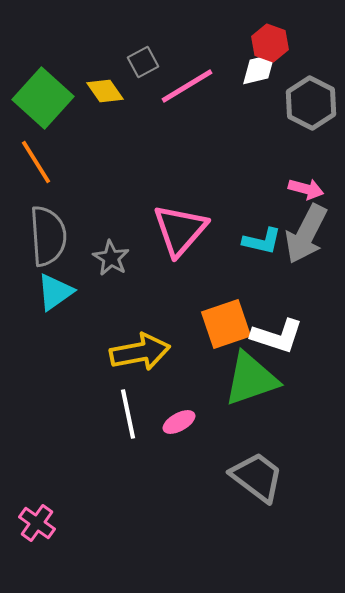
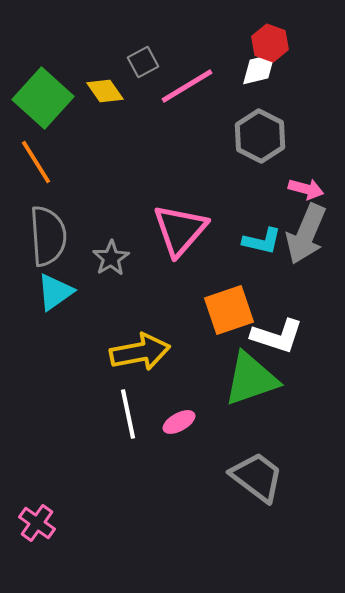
gray hexagon: moved 51 px left, 33 px down
gray arrow: rotated 4 degrees counterclockwise
gray star: rotated 9 degrees clockwise
orange square: moved 3 px right, 14 px up
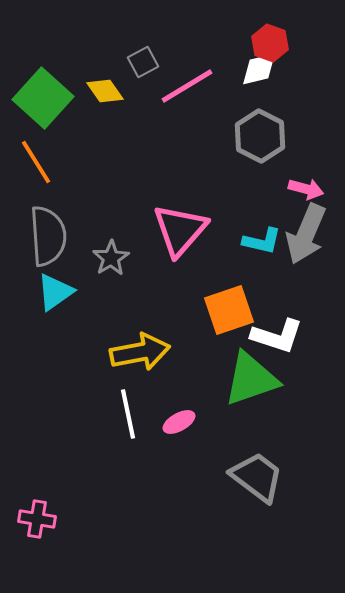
pink cross: moved 4 px up; rotated 27 degrees counterclockwise
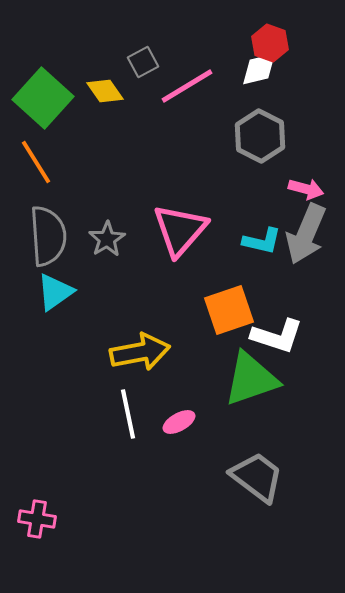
gray star: moved 4 px left, 19 px up
